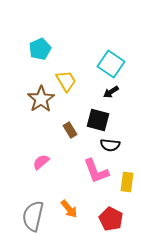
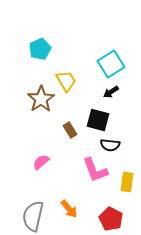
cyan square: rotated 24 degrees clockwise
pink L-shape: moved 1 px left, 1 px up
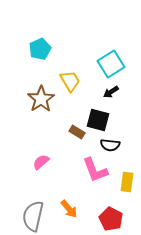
yellow trapezoid: moved 4 px right
brown rectangle: moved 7 px right, 2 px down; rotated 28 degrees counterclockwise
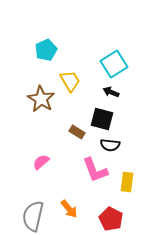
cyan pentagon: moved 6 px right, 1 px down
cyan square: moved 3 px right
black arrow: rotated 56 degrees clockwise
brown star: rotated 8 degrees counterclockwise
black square: moved 4 px right, 1 px up
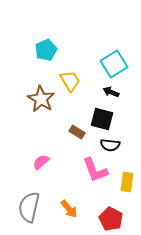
gray semicircle: moved 4 px left, 9 px up
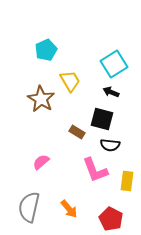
yellow rectangle: moved 1 px up
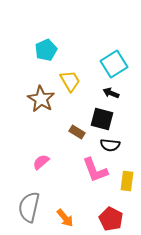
black arrow: moved 1 px down
orange arrow: moved 4 px left, 9 px down
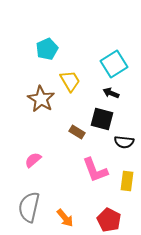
cyan pentagon: moved 1 px right, 1 px up
black semicircle: moved 14 px right, 3 px up
pink semicircle: moved 8 px left, 2 px up
red pentagon: moved 2 px left, 1 px down
